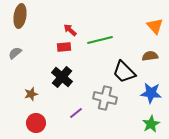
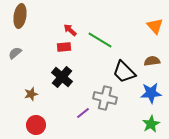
green line: rotated 45 degrees clockwise
brown semicircle: moved 2 px right, 5 px down
blue star: rotated 10 degrees counterclockwise
purple line: moved 7 px right
red circle: moved 2 px down
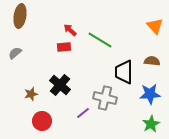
brown semicircle: rotated 14 degrees clockwise
black trapezoid: rotated 45 degrees clockwise
black cross: moved 2 px left, 8 px down
blue star: moved 1 px left, 1 px down
red circle: moved 6 px right, 4 px up
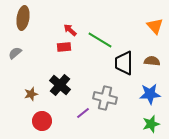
brown ellipse: moved 3 px right, 2 px down
black trapezoid: moved 9 px up
green star: rotated 12 degrees clockwise
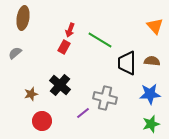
red arrow: rotated 112 degrees counterclockwise
red rectangle: rotated 56 degrees counterclockwise
black trapezoid: moved 3 px right
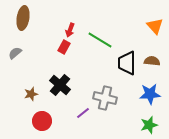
green star: moved 2 px left, 1 px down
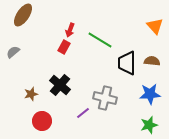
brown ellipse: moved 3 px up; rotated 25 degrees clockwise
gray semicircle: moved 2 px left, 1 px up
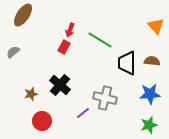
orange triangle: moved 1 px right
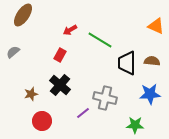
orange triangle: rotated 24 degrees counterclockwise
red arrow: rotated 40 degrees clockwise
red rectangle: moved 4 px left, 8 px down
green star: moved 14 px left; rotated 18 degrees clockwise
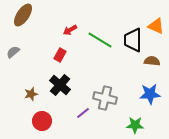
black trapezoid: moved 6 px right, 23 px up
